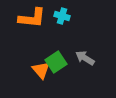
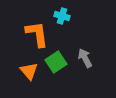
orange L-shape: moved 5 px right, 16 px down; rotated 104 degrees counterclockwise
gray arrow: rotated 30 degrees clockwise
orange triangle: moved 12 px left, 1 px down
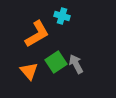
orange L-shape: rotated 68 degrees clockwise
gray arrow: moved 9 px left, 6 px down
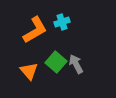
cyan cross: moved 6 px down; rotated 35 degrees counterclockwise
orange L-shape: moved 2 px left, 4 px up
green square: rotated 15 degrees counterclockwise
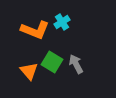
cyan cross: rotated 14 degrees counterclockwise
orange L-shape: rotated 52 degrees clockwise
green square: moved 4 px left; rotated 10 degrees counterclockwise
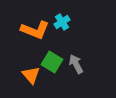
orange triangle: moved 2 px right, 4 px down
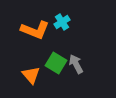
green square: moved 4 px right, 1 px down
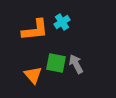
orange L-shape: rotated 28 degrees counterclockwise
green square: rotated 20 degrees counterclockwise
orange triangle: moved 2 px right
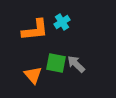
gray arrow: rotated 18 degrees counterclockwise
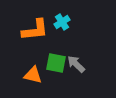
orange triangle: rotated 36 degrees counterclockwise
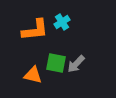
gray arrow: rotated 90 degrees counterclockwise
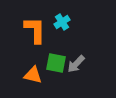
orange L-shape: rotated 84 degrees counterclockwise
